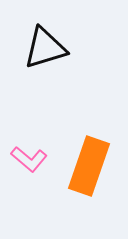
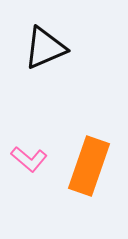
black triangle: rotated 6 degrees counterclockwise
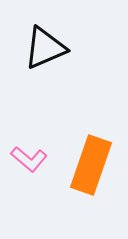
orange rectangle: moved 2 px right, 1 px up
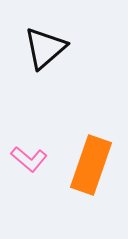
black triangle: rotated 18 degrees counterclockwise
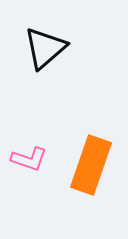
pink L-shape: rotated 21 degrees counterclockwise
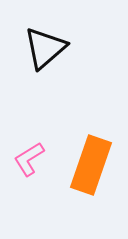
pink L-shape: rotated 129 degrees clockwise
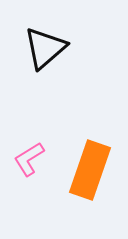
orange rectangle: moved 1 px left, 5 px down
